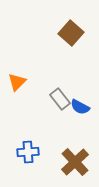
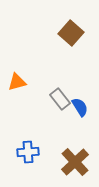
orange triangle: rotated 30 degrees clockwise
blue semicircle: rotated 150 degrees counterclockwise
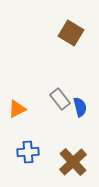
brown square: rotated 10 degrees counterclockwise
orange triangle: moved 27 px down; rotated 12 degrees counterclockwise
blue semicircle: rotated 18 degrees clockwise
brown cross: moved 2 px left
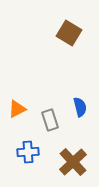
brown square: moved 2 px left
gray rectangle: moved 10 px left, 21 px down; rotated 20 degrees clockwise
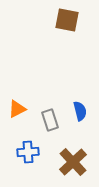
brown square: moved 2 px left, 13 px up; rotated 20 degrees counterclockwise
blue semicircle: moved 4 px down
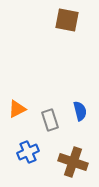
blue cross: rotated 20 degrees counterclockwise
brown cross: rotated 28 degrees counterclockwise
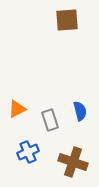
brown square: rotated 15 degrees counterclockwise
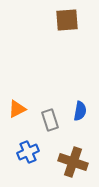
blue semicircle: rotated 24 degrees clockwise
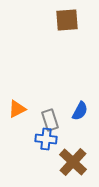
blue semicircle: rotated 18 degrees clockwise
blue cross: moved 18 px right, 13 px up; rotated 30 degrees clockwise
brown cross: rotated 24 degrees clockwise
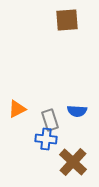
blue semicircle: moved 3 px left; rotated 66 degrees clockwise
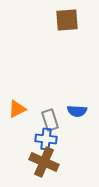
brown cross: moved 29 px left; rotated 20 degrees counterclockwise
